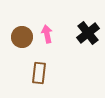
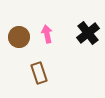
brown circle: moved 3 px left
brown rectangle: rotated 25 degrees counterclockwise
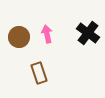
black cross: rotated 15 degrees counterclockwise
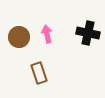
black cross: rotated 25 degrees counterclockwise
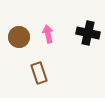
pink arrow: moved 1 px right
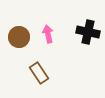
black cross: moved 1 px up
brown rectangle: rotated 15 degrees counterclockwise
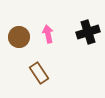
black cross: rotated 30 degrees counterclockwise
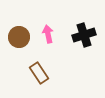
black cross: moved 4 px left, 3 px down
